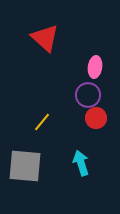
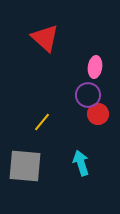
red circle: moved 2 px right, 4 px up
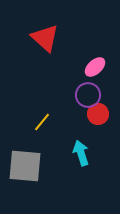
pink ellipse: rotated 40 degrees clockwise
cyan arrow: moved 10 px up
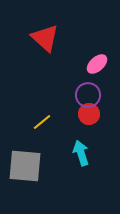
pink ellipse: moved 2 px right, 3 px up
red circle: moved 9 px left
yellow line: rotated 12 degrees clockwise
